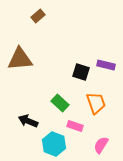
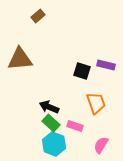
black square: moved 1 px right, 1 px up
green rectangle: moved 9 px left, 20 px down
black arrow: moved 21 px right, 14 px up
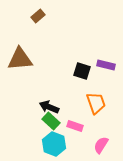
green rectangle: moved 2 px up
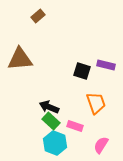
cyan hexagon: moved 1 px right, 1 px up
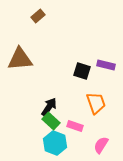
black arrow: rotated 102 degrees clockwise
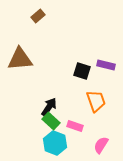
orange trapezoid: moved 2 px up
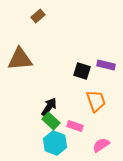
pink semicircle: rotated 24 degrees clockwise
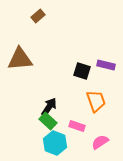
green rectangle: moved 3 px left
pink rectangle: moved 2 px right
pink semicircle: moved 1 px left, 3 px up
